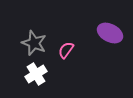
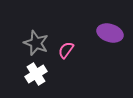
purple ellipse: rotated 10 degrees counterclockwise
gray star: moved 2 px right
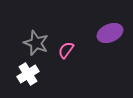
purple ellipse: rotated 40 degrees counterclockwise
white cross: moved 8 px left
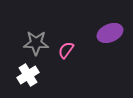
gray star: rotated 20 degrees counterclockwise
white cross: moved 1 px down
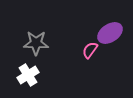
purple ellipse: rotated 10 degrees counterclockwise
pink semicircle: moved 24 px right
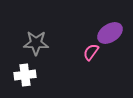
pink semicircle: moved 1 px right, 2 px down
white cross: moved 3 px left; rotated 25 degrees clockwise
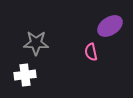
purple ellipse: moved 7 px up
pink semicircle: rotated 48 degrees counterclockwise
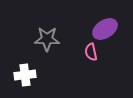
purple ellipse: moved 5 px left, 3 px down
gray star: moved 11 px right, 4 px up
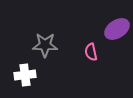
purple ellipse: moved 12 px right
gray star: moved 2 px left, 6 px down
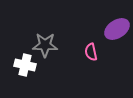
white cross: moved 10 px up; rotated 20 degrees clockwise
